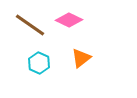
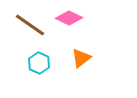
pink diamond: moved 2 px up
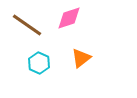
pink diamond: rotated 44 degrees counterclockwise
brown line: moved 3 px left
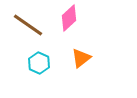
pink diamond: rotated 24 degrees counterclockwise
brown line: moved 1 px right
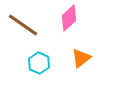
brown line: moved 5 px left
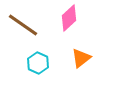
cyan hexagon: moved 1 px left
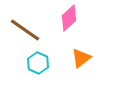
brown line: moved 2 px right, 5 px down
